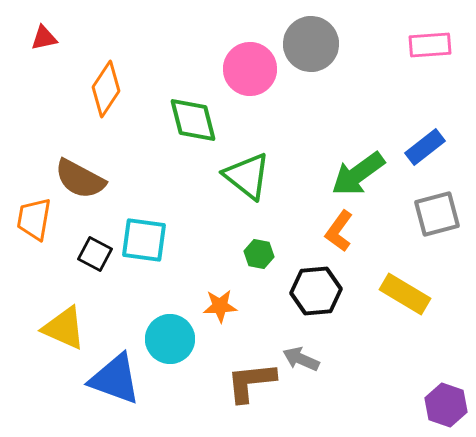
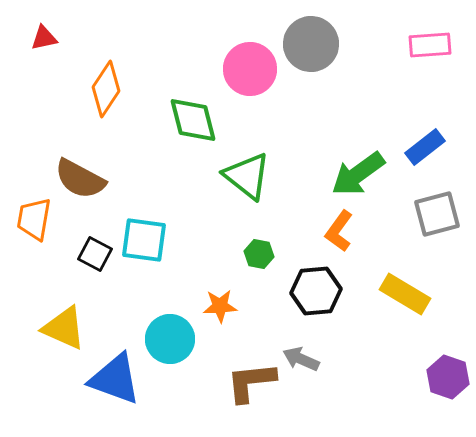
purple hexagon: moved 2 px right, 28 px up
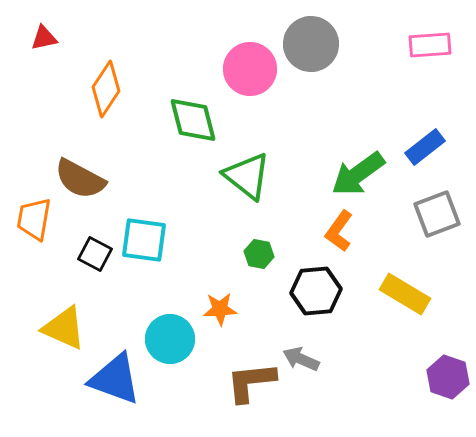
gray square: rotated 6 degrees counterclockwise
orange star: moved 3 px down
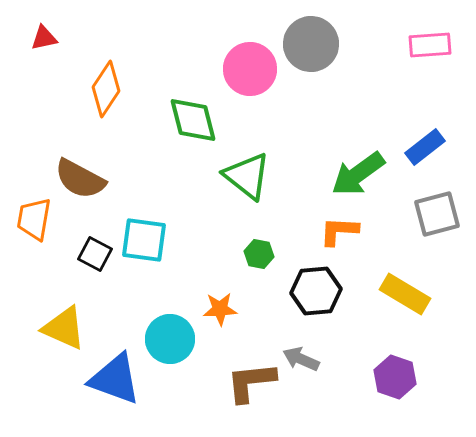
gray square: rotated 6 degrees clockwise
orange L-shape: rotated 57 degrees clockwise
purple hexagon: moved 53 px left
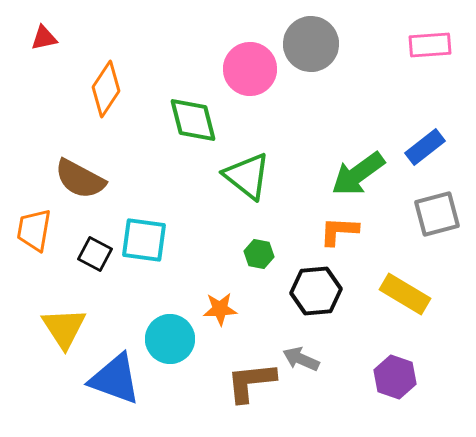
orange trapezoid: moved 11 px down
yellow triangle: rotated 33 degrees clockwise
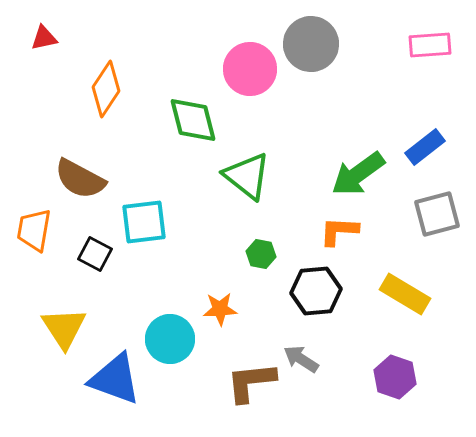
cyan square: moved 18 px up; rotated 15 degrees counterclockwise
green hexagon: moved 2 px right
gray arrow: rotated 9 degrees clockwise
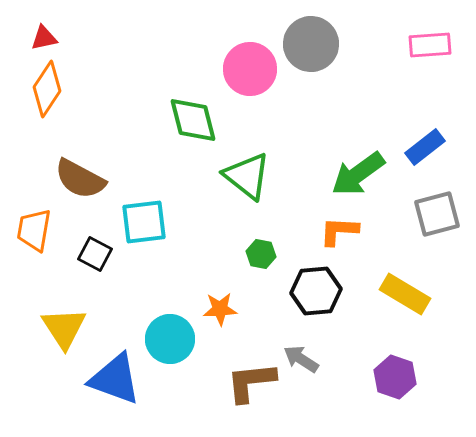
orange diamond: moved 59 px left
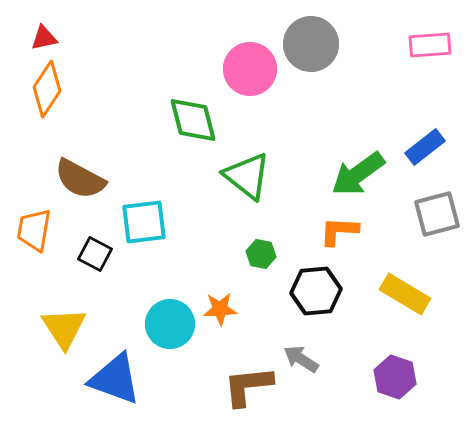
cyan circle: moved 15 px up
brown L-shape: moved 3 px left, 4 px down
